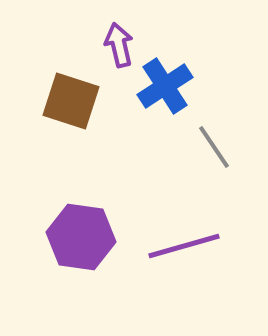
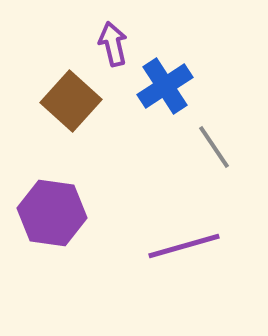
purple arrow: moved 6 px left, 1 px up
brown square: rotated 24 degrees clockwise
purple hexagon: moved 29 px left, 24 px up
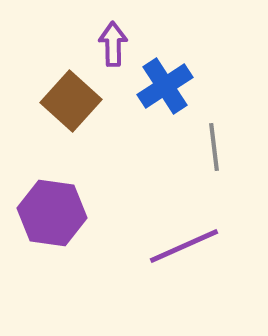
purple arrow: rotated 12 degrees clockwise
gray line: rotated 27 degrees clockwise
purple line: rotated 8 degrees counterclockwise
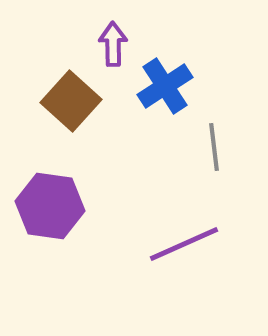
purple hexagon: moved 2 px left, 7 px up
purple line: moved 2 px up
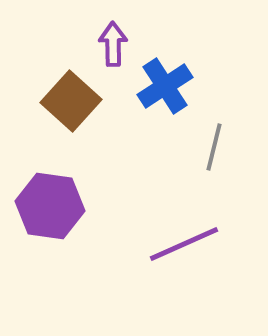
gray line: rotated 21 degrees clockwise
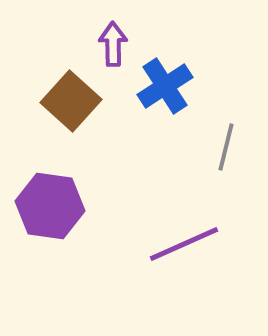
gray line: moved 12 px right
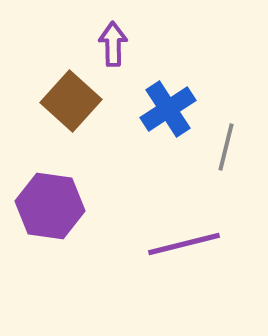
blue cross: moved 3 px right, 23 px down
purple line: rotated 10 degrees clockwise
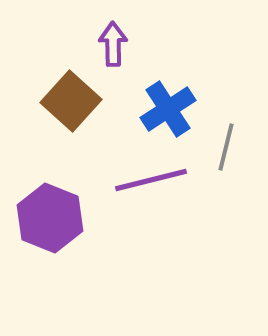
purple hexagon: moved 12 px down; rotated 14 degrees clockwise
purple line: moved 33 px left, 64 px up
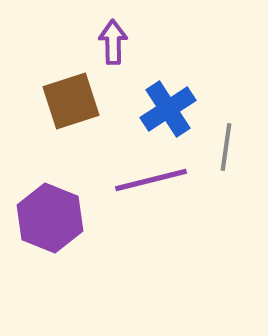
purple arrow: moved 2 px up
brown square: rotated 30 degrees clockwise
gray line: rotated 6 degrees counterclockwise
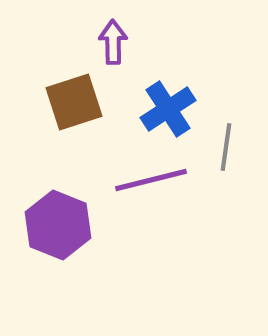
brown square: moved 3 px right, 1 px down
purple hexagon: moved 8 px right, 7 px down
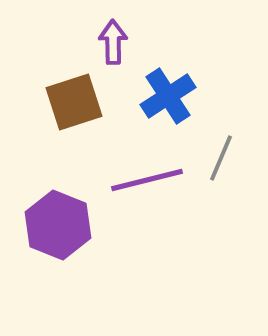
blue cross: moved 13 px up
gray line: moved 5 px left, 11 px down; rotated 15 degrees clockwise
purple line: moved 4 px left
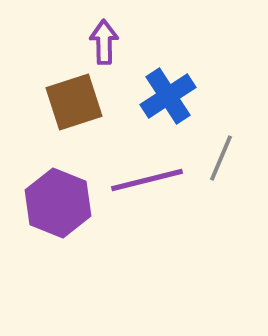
purple arrow: moved 9 px left
purple hexagon: moved 22 px up
